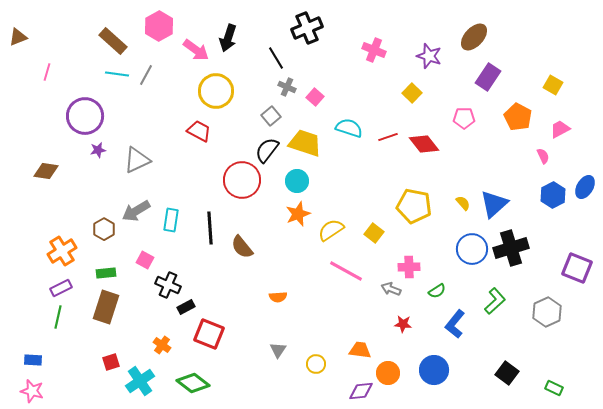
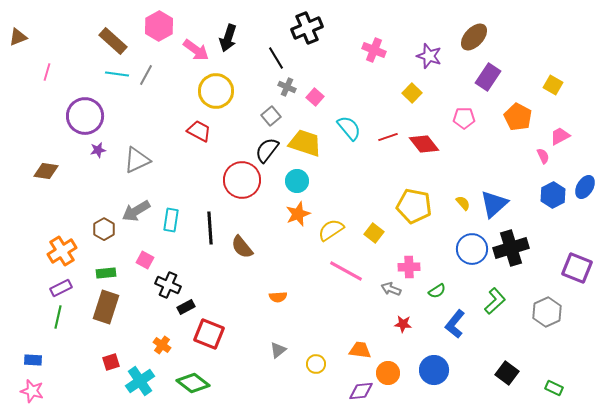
cyan semicircle at (349, 128): rotated 32 degrees clockwise
pink trapezoid at (560, 129): moved 7 px down
gray triangle at (278, 350): rotated 18 degrees clockwise
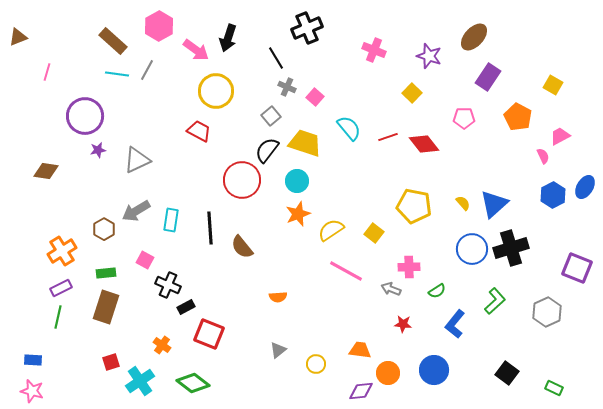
gray line at (146, 75): moved 1 px right, 5 px up
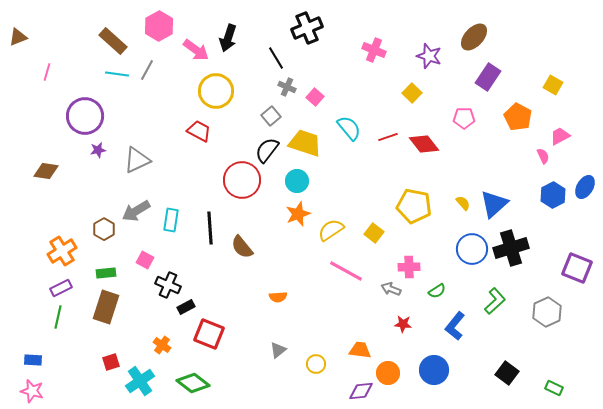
blue L-shape at (455, 324): moved 2 px down
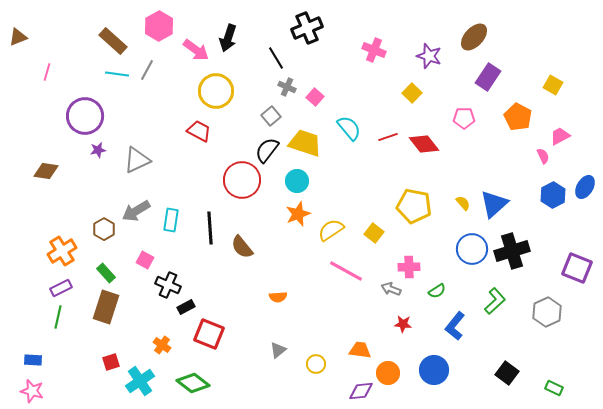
black cross at (511, 248): moved 1 px right, 3 px down
green rectangle at (106, 273): rotated 54 degrees clockwise
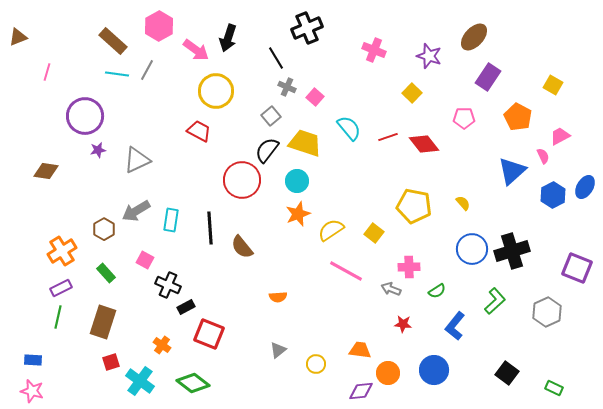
blue triangle at (494, 204): moved 18 px right, 33 px up
brown rectangle at (106, 307): moved 3 px left, 15 px down
cyan cross at (140, 381): rotated 20 degrees counterclockwise
